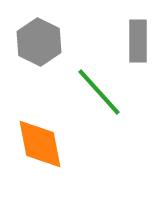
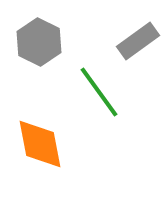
gray rectangle: rotated 54 degrees clockwise
green line: rotated 6 degrees clockwise
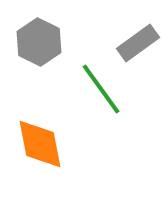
gray rectangle: moved 2 px down
green line: moved 2 px right, 3 px up
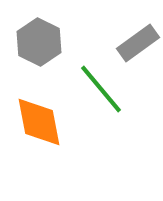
green line: rotated 4 degrees counterclockwise
orange diamond: moved 1 px left, 22 px up
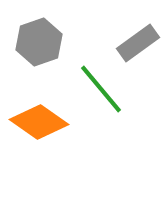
gray hexagon: rotated 15 degrees clockwise
orange diamond: rotated 44 degrees counterclockwise
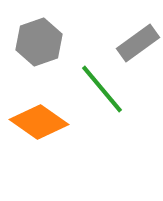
green line: moved 1 px right
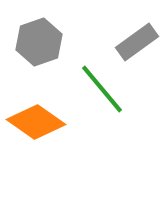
gray rectangle: moved 1 px left, 1 px up
orange diamond: moved 3 px left
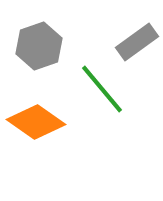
gray hexagon: moved 4 px down
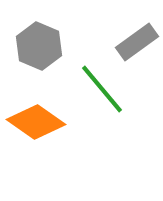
gray hexagon: rotated 18 degrees counterclockwise
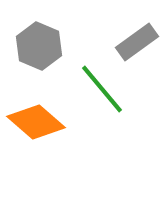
orange diamond: rotated 6 degrees clockwise
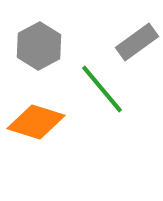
gray hexagon: rotated 9 degrees clockwise
orange diamond: rotated 24 degrees counterclockwise
